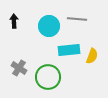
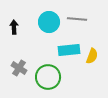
black arrow: moved 6 px down
cyan circle: moved 4 px up
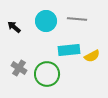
cyan circle: moved 3 px left, 1 px up
black arrow: rotated 48 degrees counterclockwise
yellow semicircle: rotated 42 degrees clockwise
green circle: moved 1 px left, 3 px up
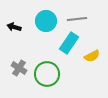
gray line: rotated 12 degrees counterclockwise
black arrow: rotated 24 degrees counterclockwise
cyan rectangle: moved 7 px up; rotated 50 degrees counterclockwise
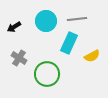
black arrow: rotated 48 degrees counterclockwise
cyan rectangle: rotated 10 degrees counterclockwise
gray cross: moved 10 px up
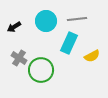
green circle: moved 6 px left, 4 px up
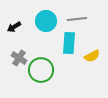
cyan rectangle: rotated 20 degrees counterclockwise
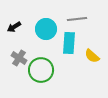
cyan circle: moved 8 px down
yellow semicircle: rotated 70 degrees clockwise
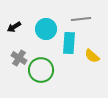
gray line: moved 4 px right
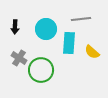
black arrow: moved 1 px right; rotated 56 degrees counterclockwise
yellow semicircle: moved 4 px up
